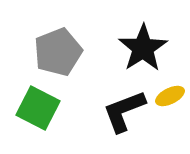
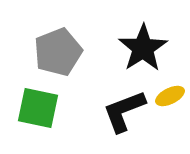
green square: rotated 15 degrees counterclockwise
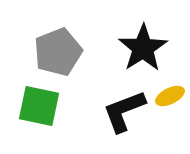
green square: moved 1 px right, 2 px up
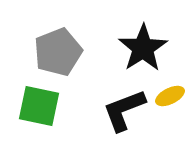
black L-shape: moved 1 px up
